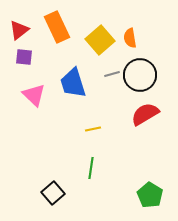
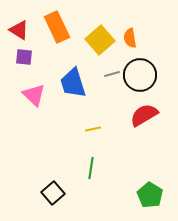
red triangle: rotated 50 degrees counterclockwise
red semicircle: moved 1 px left, 1 px down
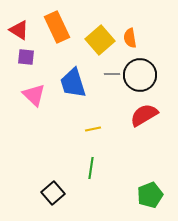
purple square: moved 2 px right
gray line: rotated 14 degrees clockwise
green pentagon: rotated 20 degrees clockwise
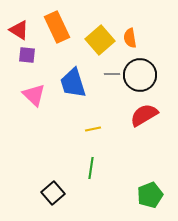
purple square: moved 1 px right, 2 px up
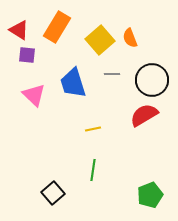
orange rectangle: rotated 56 degrees clockwise
orange semicircle: rotated 12 degrees counterclockwise
black circle: moved 12 px right, 5 px down
green line: moved 2 px right, 2 px down
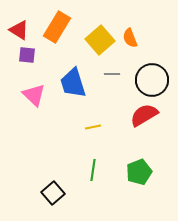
yellow line: moved 2 px up
green pentagon: moved 11 px left, 23 px up
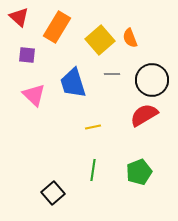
red triangle: moved 13 px up; rotated 10 degrees clockwise
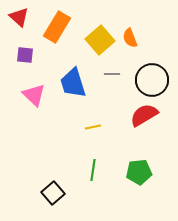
purple square: moved 2 px left
green pentagon: rotated 15 degrees clockwise
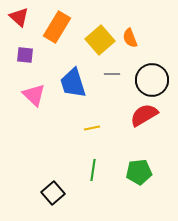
yellow line: moved 1 px left, 1 px down
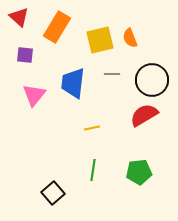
yellow square: rotated 28 degrees clockwise
blue trapezoid: rotated 24 degrees clockwise
pink triangle: rotated 25 degrees clockwise
